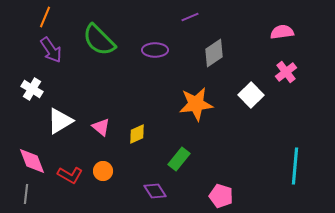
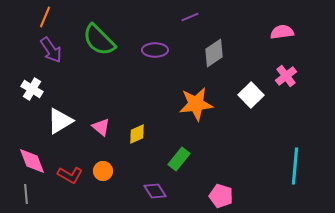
pink cross: moved 4 px down
gray line: rotated 12 degrees counterclockwise
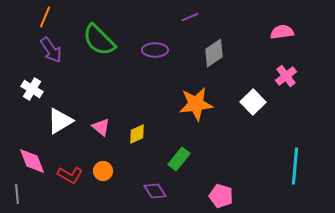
white square: moved 2 px right, 7 px down
gray line: moved 9 px left
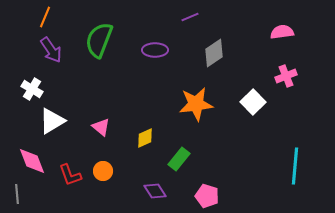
green semicircle: rotated 66 degrees clockwise
pink cross: rotated 15 degrees clockwise
white triangle: moved 8 px left
yellow diamond: moved 8 px right, 4 px down
red L-shape: rotated 40 degrees clockwise
pink pentagon: moved 14 px left
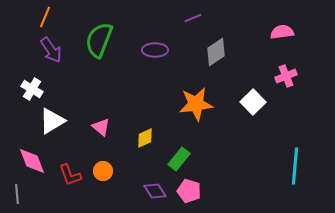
purple line: moved 3 px right, 1 px down
gray diamond: moved 2 px right, 1 px up
pink pentagon: moved 18 px left, 5 px up
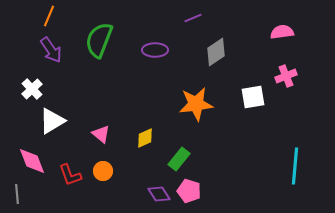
orange line: moved 4 px right, 1 px up
white cross: rotated 15 degrees clockwise
white square: moved 5 px up; rotated 35 degrees clockwise
pink triangle: moved 7 px down
purple diamond: moved 4 px right, 3 px down
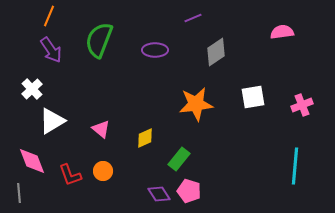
pink cross: moved 16 px right, 29 px down
pink triangle: moved 5 px up
gray line: moved 2 px right, 1 px up
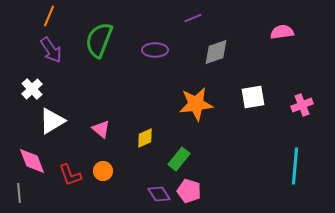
gray diamond: rotated 16 degrees clockwise
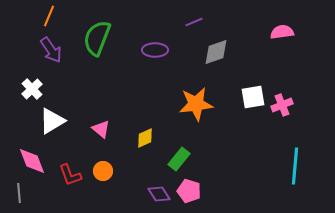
purple line: moved 1 px right, 4 px down
green semicircle: moved 2 px left, 2 px up
pink cross: moved 20 px left
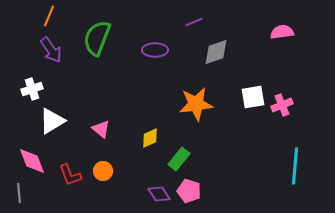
white cross: rotated 25 degrees clockwise
yellow diamond: moved 5 px right
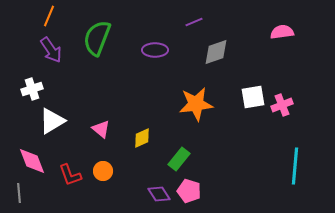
yellow diamond: moved 8 px left
